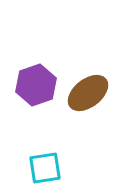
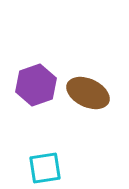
brown ellipse: rotated 63 degrees clockwise
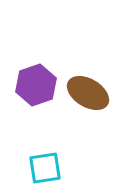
brown ellipse: rotated 6 degrees clockwise
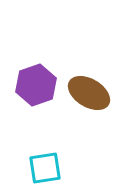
brown ellipse: moved 1 px right
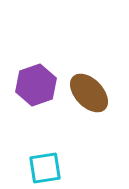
brown ellipse: rotated 15 degrees clockwise
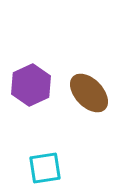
purple hexagon: moved 5 px left; rotated 6 degrees counterclockwise
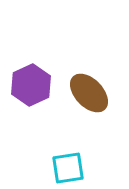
cyan square: moved 23 px right
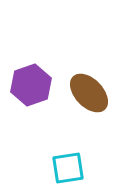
purple hexagon: rotated 6 degrees clockwise
